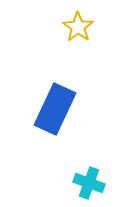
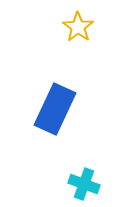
cyan cross: moved 5 px left, 1 px down
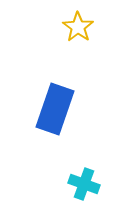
blue rectangle: rotated 6 degrees counterclockwise
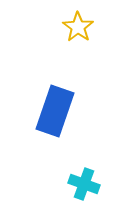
blue rectangle: moved 2 px down
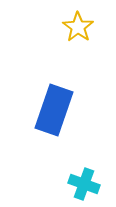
blue rectangle: moved 1 px left, 1 px up
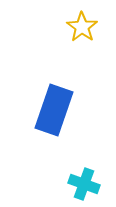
yellow star: moved 4 px right
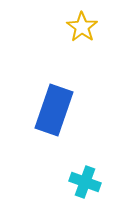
cyan cross: moved 1 px right, 2 px up
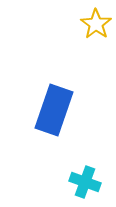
yellow star: moved 14 px right, 3 px up
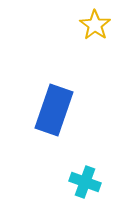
yellow star: moved 1 px left, 1 px down
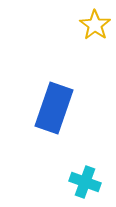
blue rectangle: moved 2 px up
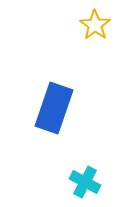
cyan cross: rotated 8 degrees clockwise
